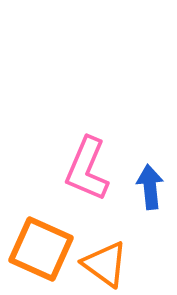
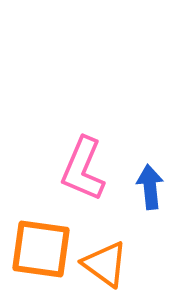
pink L-shape: moved 4 px left
orange square: rotated 16 degrees counterclockwise
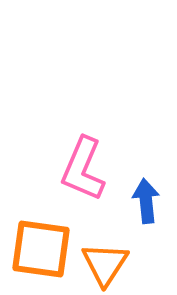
blue arrow: moved 4 px left, 14 px down
orange triangle: rotated 27 degrees clockwise
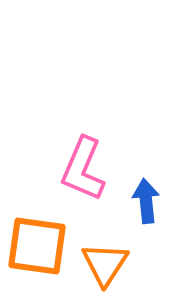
orange square: moved 4 px left, 3 px up
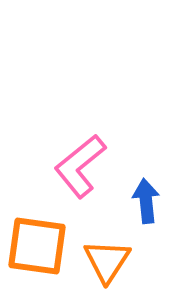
pink L-shape: moved 3 px left, 3 px up; rotated 28 degrees clockwise
orange triangle: moved 2 px right, 3 px up
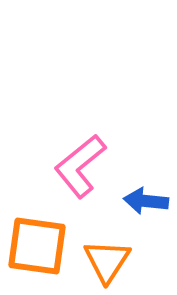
blue arrow: rotated 78 degrees counterclockwise
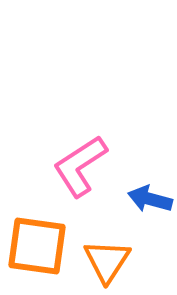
pink L-shape: rotated 6 degrees clockwise
blue arrow: moved 4 px right, 2 px up; rotated 9 degrees clockwise
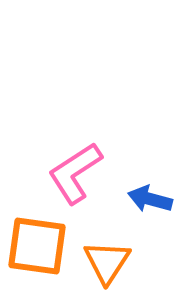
pink L-shape: moved 5 px left, 7 px down
orange triangle: moved 1 px down
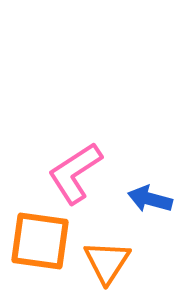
orange square: moved 3 px right, 5 px up
